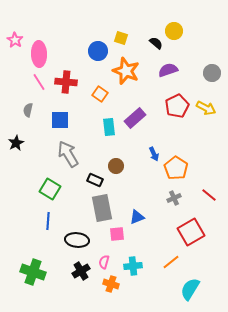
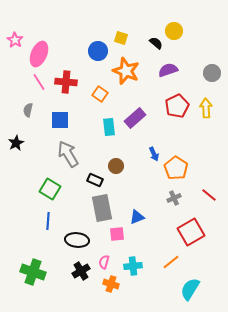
pink ellipse: rotated 25 degrees clockwise
yellow arrow: rotated 120 degrees counterclockwise
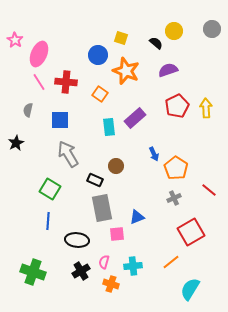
blue circle: moved 4 px down
gray circle: moved 44 px up
red line: moved 5 px up
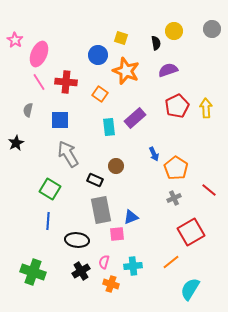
black semicircle: rotated 40 degrees clockwise
gray rectangle: moved 1 px left, 2 px down
blue triangle: moved 6 px left
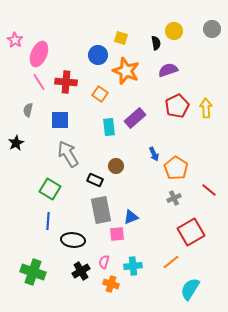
black ellipse: moved 4 px left
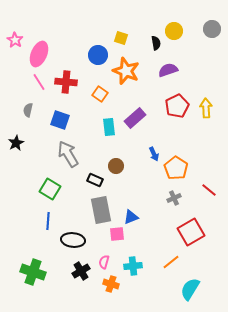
blue square: rotated 18 degrees clockwise
